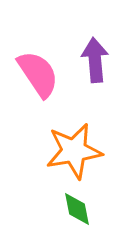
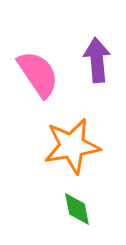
purple arrow: moved 2 px right
orange star: moved 2 px left, 5 px up
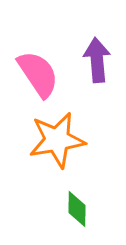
orange star: moved 15 px left, 6 px up
green diamond: rotated 12 degrees clockwise
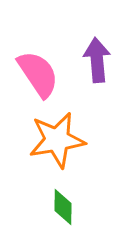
green diamond: moved 14 px left, 2 px up
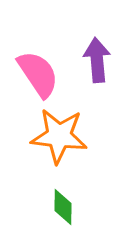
orange star: moved 2 px right, 4 px up; rotated 16 degrees clockwise
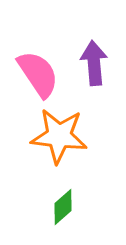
purple arrow: moved 3 px left, 3 px down
green diamond: rotated 48 degrees clockwise
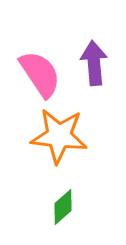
pink semicircle: moved 2 px right
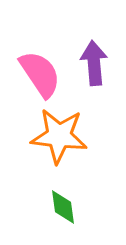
green diamond: rotated 57 degrees counterclockwise
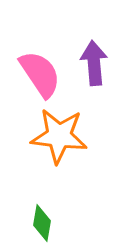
green diamond: moved 21 px left, 16 px down; rotated 18 degrees clockwise
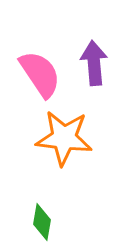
orange star: moved 5 px right, 2 px down
green diamond: moved 1 px up
